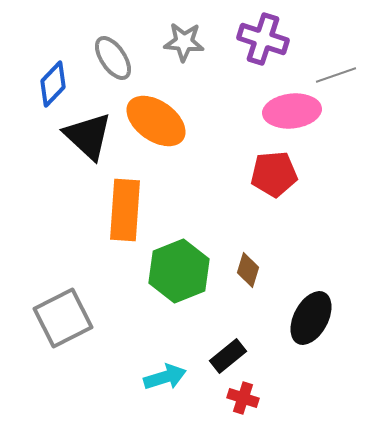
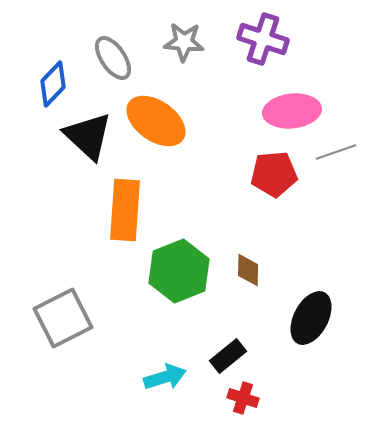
gray line: moved 77 px down
brown diamond: rotated 16 degrees counterclockwise
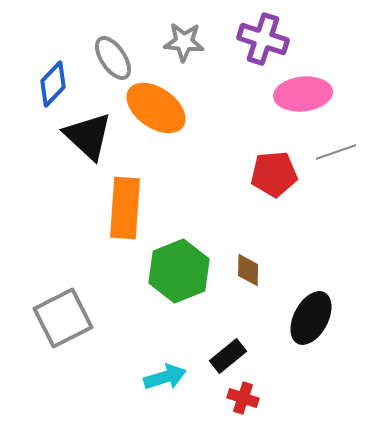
pink ellipse: moved 11 px right, 17 px up
orange ellipse: moved 13 px up
orange rectangle: moved 2 px up
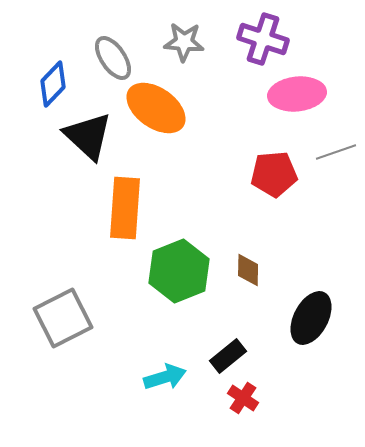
pink ellipse: moved 6 px left
red cross: rotated 16 degrees clockwise
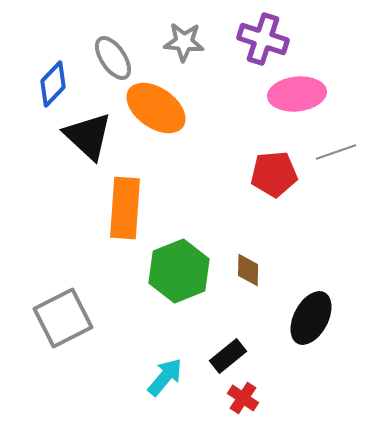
cyan arrow: rotated 33 degrees counterclockwise
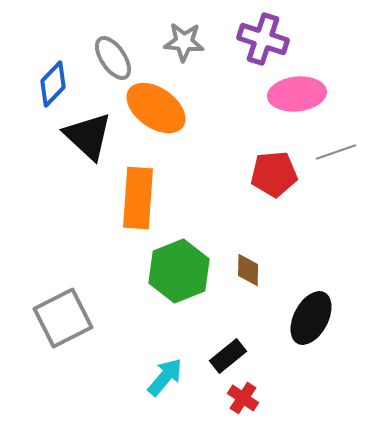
orange rectangle: moved 13 px right, 10 px up
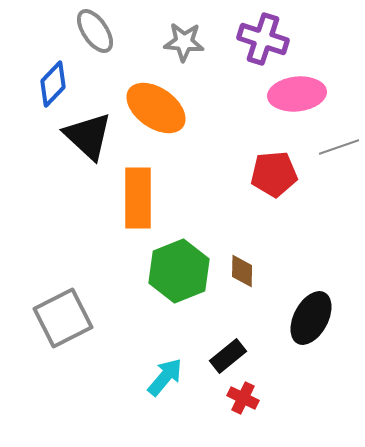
gray ellipse: moved 18 px left, 27 px up
gray line: moved 3 px right, 5 px up
orange rectangle: rotated 4 degrees counterclockwise
brown diamond: moved 6 px left, 1 px down
red cross: rotated 8 degrees counterclockwise
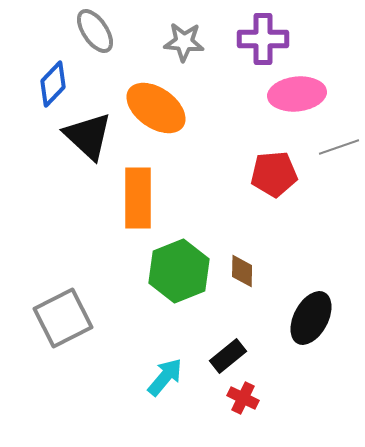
purple cross: rotated 18 degrees counterclockwise
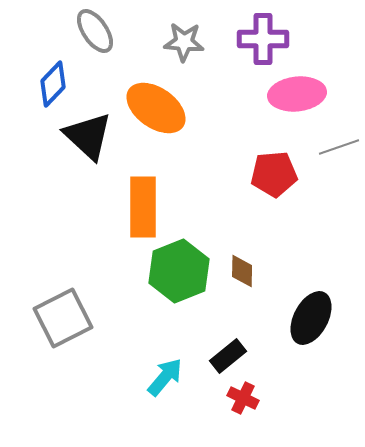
orange rectangle: moved 5 px right, 9 px down
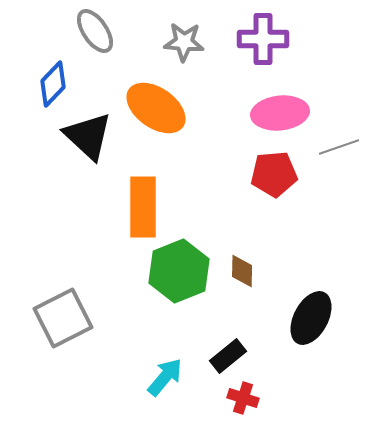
pink ellipse: moved 17 px left, 19 px down
red cross: rotated 8 degrees counterclockwise
